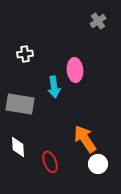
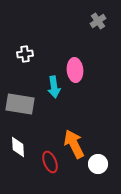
orange arrow: moved 11 px left, 5 px down; rotated 8 degrees clockwise
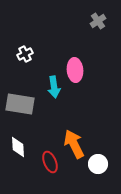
white cross: rotated 21 degrees counterclockwise
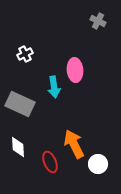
gray cross: rotated 28 degrees counterclockwise
gray rectangle: rotated 16 degrees clockwise
